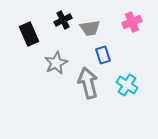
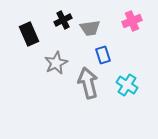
pink cross: moved 1 px up
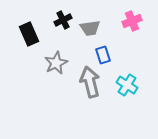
gray arrow: moved 2 px right, 1 px up
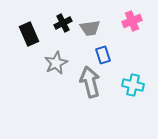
black cross: moved 3 px down
cyan cross: moved 6 px right; rotated 20 degrees counterclockwise
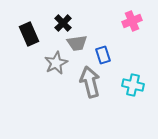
black cross: rotated 18 degrees counterclockwise
gray trapezoid: moved 13 px left, 15 px down
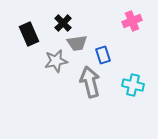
gray star: moved 2 px up; rotated 15 degrees clockwise
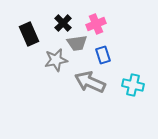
pink cross: moved 36 px left, 3 px down
gray star: moved 1 px up
gray arrow: rotated 52 degrees counterclockwise
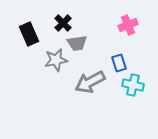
pink cross: moved 32 px right, 1 px down
blue rectangle: moved 16 px right, 8 px down
gray arrow: rotated 52 degrees counterclockwise
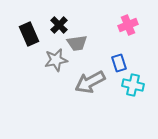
black cross: moved 4 px left, 2 px down
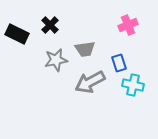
black cross: moved 9 px left
black rectangle: moved 12 px left; rotated 40 degrees counterclockwise
gray trapezoid: moved 8 px right, 6 px down
